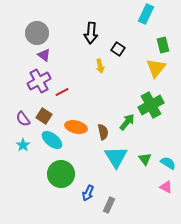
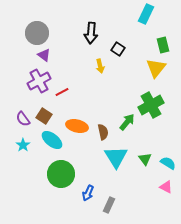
orange ellipse: moved 1 px right, 1 px up
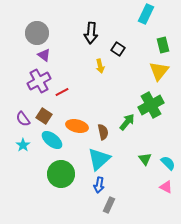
yellow triangle: moved 3 px right, 3 px down
cyan triangle: moved 17 px left, 2 px down; rotated 20 degrees clockwise
cyan semicircle: rotated 14 degrees clockwise
blue arrow: moved 11 px right, 8 px up; rotated 14 degrees counterclockwise
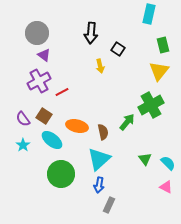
cyan rectangle: moved 3 px right; rotated 12 degrees counterclockwise
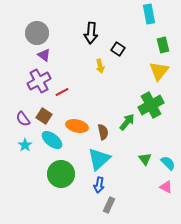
cyan rectangle: rotated 24 degrees counterclockwise
cyan star: moved 2 px right
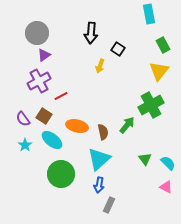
green rectangle: rotated 14 degrees counterclockwise
purple triangle: rotated 48 degrees clockwise
yellow arrow: rotated 32 degrees clockwise
red line: moved 1 px left, 4 px down
green arrow: moved 3 px down
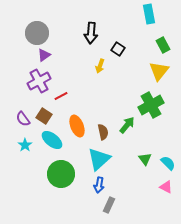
orange ellipse: rotated 55 degrees clockwise
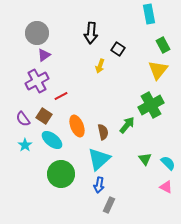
yellow triangle: moved 1 px left, 1 px up
purple cross: moved 2 px left
